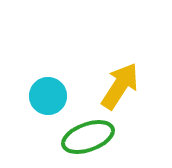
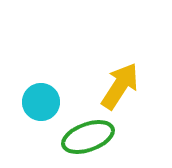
cyan circle: moved 7 px left, 6 px down
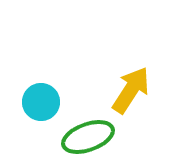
yellow arrow: moved 11 px right, 4 px down
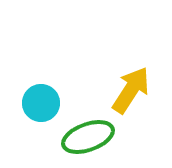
cyan circle: moved 1 px down
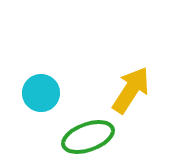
cyan circle: moved 10 px up
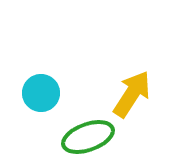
yellow arrow: moved 1 px right, 4 px down
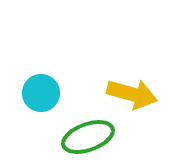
yellow arrow: rotated 72 degrees clockwise
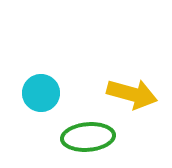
green ellipse: rotated 15 degrees clockwise
